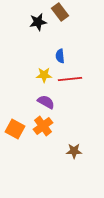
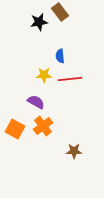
black star: moved 1 px right
purple semicircle: moved 10 px left
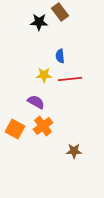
black star: rotated 12 degrees clockwise
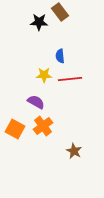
brown star: rotated 28 degrees clockwise
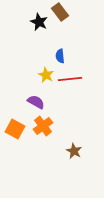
black star: rotated 24 degrees clockwise
yellow star: moved 2 px right; rotated 28 degrees clockwise
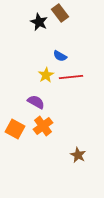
brown rectangle: moved 1 px down
blue semicircle: rotated 56 degrees counterclockwise
yellow star: rotated 14 degrees clockwise
red line: moved 1 px right, 2 px up
brown star: moved 4 px right, 4 px down
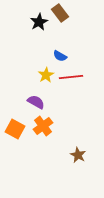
black star: rotated 18 degrees clockwise
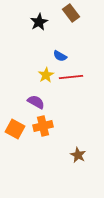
brown rectangle: moved 11 px right
orange cross: rotated 24 degrees clockwise
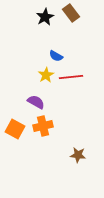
black star: moved 6 px right, 5 px up
blue semicircle: moved 4 px left
brown star: rotated 21 degrees counterclockwise
